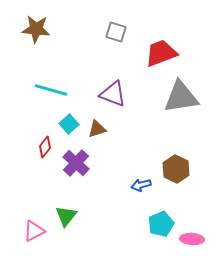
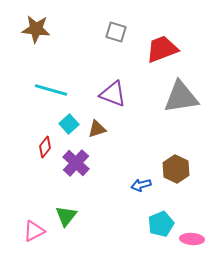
red trapezoid: moved 1 px right, 4 px up
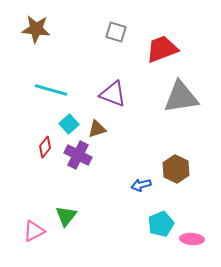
purple cross: moved 2 px right, 8 px up; rotated 16 degrees counterclockwise
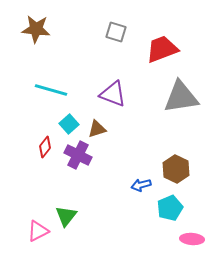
cyan pentagon: moved 9 px right, 16 px up
pink triangle: moved 4 px right
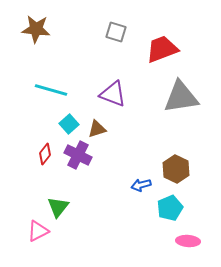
red diamond: moved 7 px down
green triangle: moved 8 px left, 9 px up
pink ellipse: moved 4 px left, 2 px down
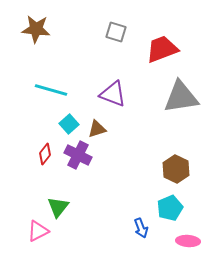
blue arrow: moved 43 px down; rotated 96 degrees counterclockwise
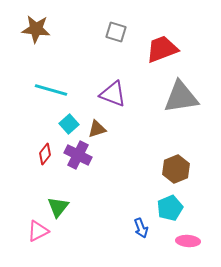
brown hexagon: rotated 12 degrees clockwise
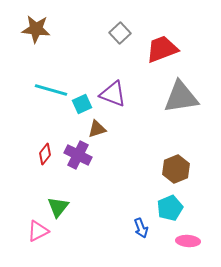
gray square: moved 4 px right, 1 px down; rotated 30 degrees clockwise
cyan square: moved 13 px right, 20 px up; rotated 18 degrees clockwise
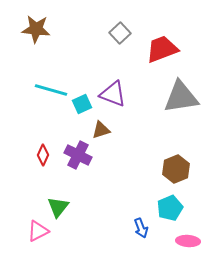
brown triangle: moved 4 px right, 1 px down
red diamond: moved 2 px left, 1 px down; rotated 15 degrees counterclockwise
